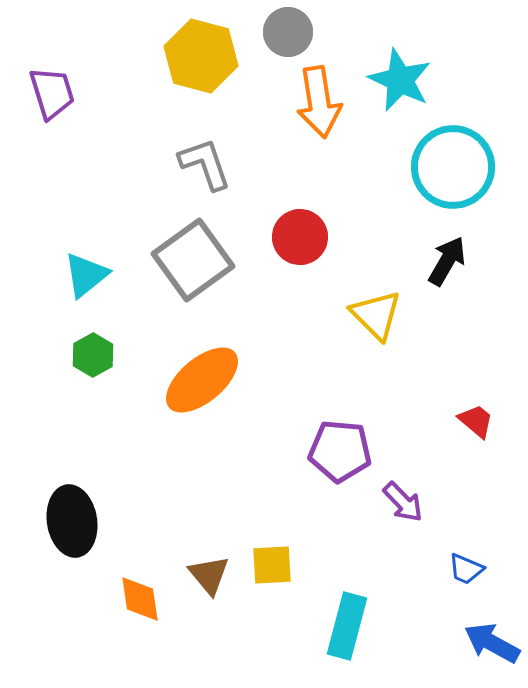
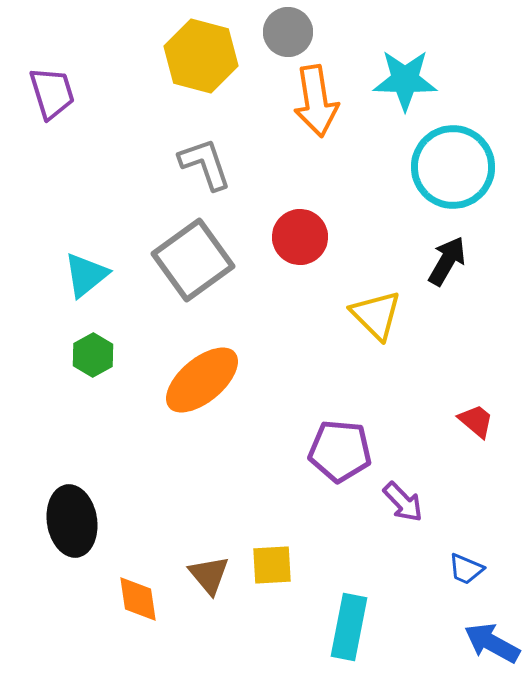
cyan star: moved 5 px right; rotated 24 degrees counterclockwise
orange arrow: moved 3 px left, 1 px up
orange diamond: moved 2 px left
cyan rectangle: moved 2 px right, 1 px down; rotated 4 degrees counterclockwise
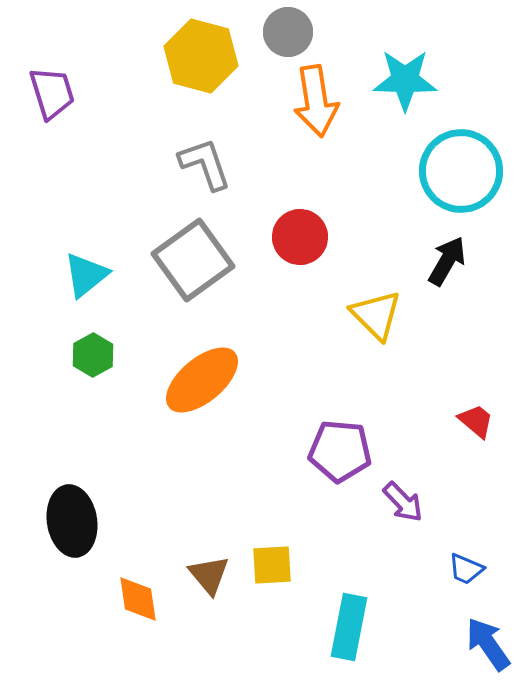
cyan circle: moved 8 px right, 4 px down
blue arrow: moved 4 px left, 1 px down; rotated 26 degrees clockwise
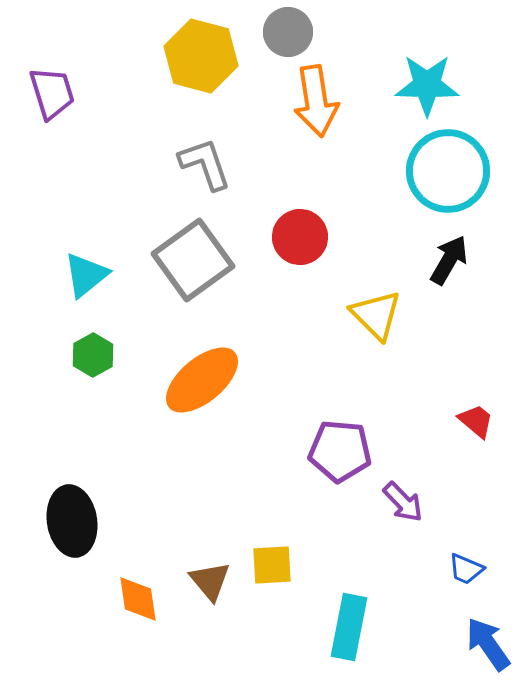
cyan star: moved 22 px right, 5 px down
cyan circle: moved 13 px left
black arrow: moved 2 px right, 1 px up
brown triangle: moved 1 px right, 6 px down
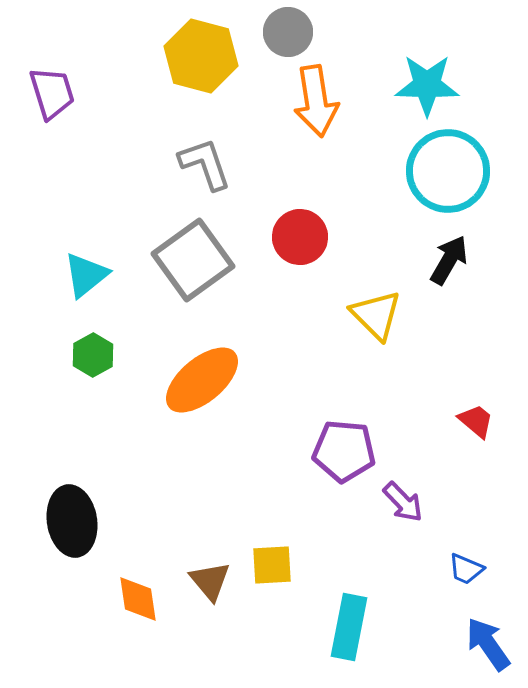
purple pentagon: moved 4 px right
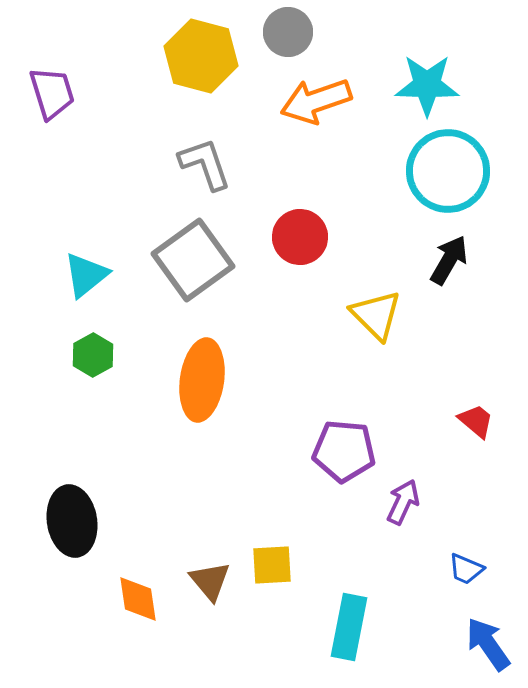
orange arrow: rotated 80 degrees clockwise
orange ellipse: rotated 42 degrees counterclockwise
purple arrow: rotated 111 degrees counterclockwise
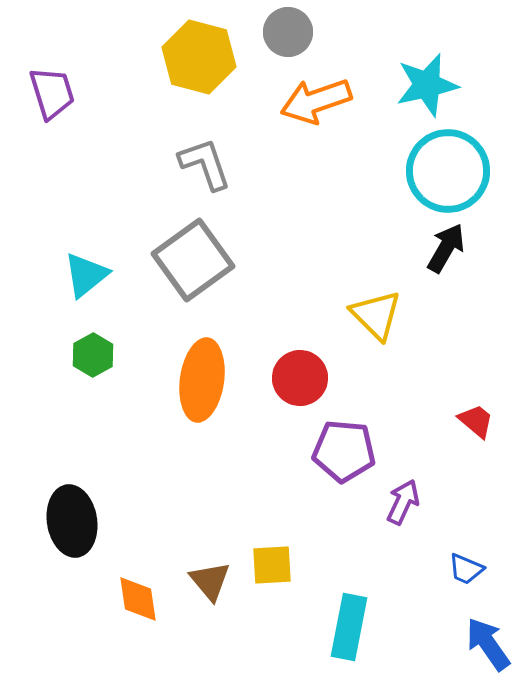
yellow hexagon: moved 2 px left, 1 px down
cyan star: rotated 14 degrees counterclockwise
red circle: moved 141 px down
black arrow: moved 3 px left, 12 px up
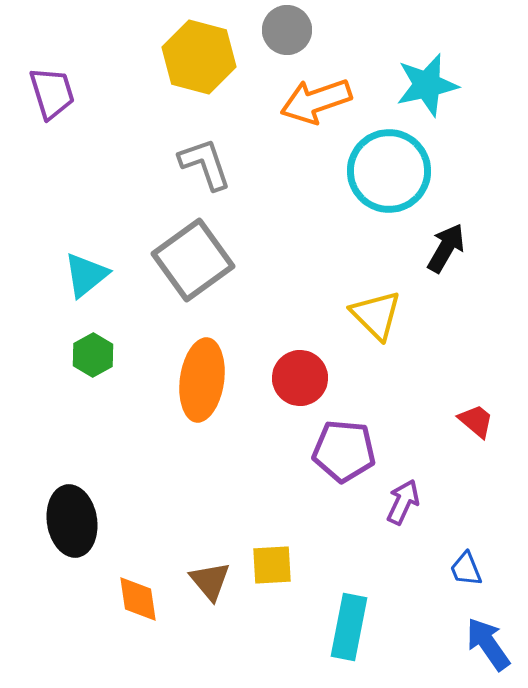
gray circle: moved 1 px left, 2 px up
cyan circle: moved 59 px left
blue trapezoid: rotated 45 degrees clockwise
